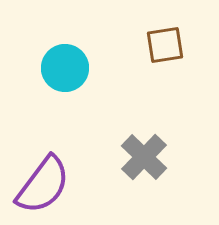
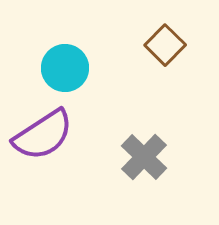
brown square: rotated 36 degrees counterclockwise
purple semicircle: moved 50 px up; rotated 20 degrees clockwise
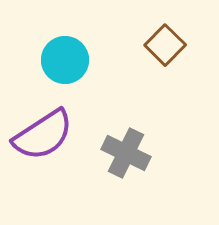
cyan circle: moved 8 px up
gray cross: moved 18 px left, 4 px up; rotated 18 degrees counterclockwise
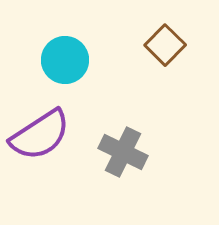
purple semicircle: moved 3 px left
gray cross: moved 3 px left, 1 px up
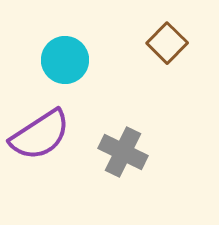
brown square: moved 2 px right, 2 px up
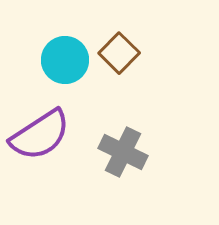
brown square: moved 48 px left, 10 px down
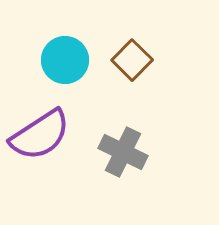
brown square: moved 13 px right, 7 px down
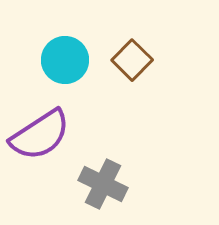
gray cross: moved 20 px left, 32 px down
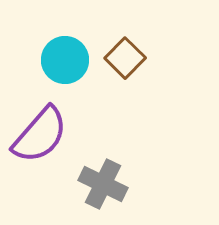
brown square: moved 7 px left, 2 px up
purple semicircle: rotated 16 degrees counterclockwise
